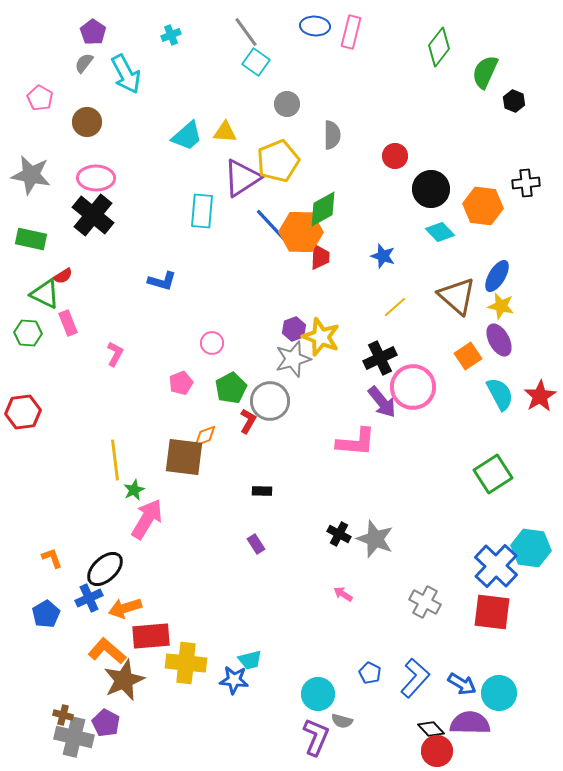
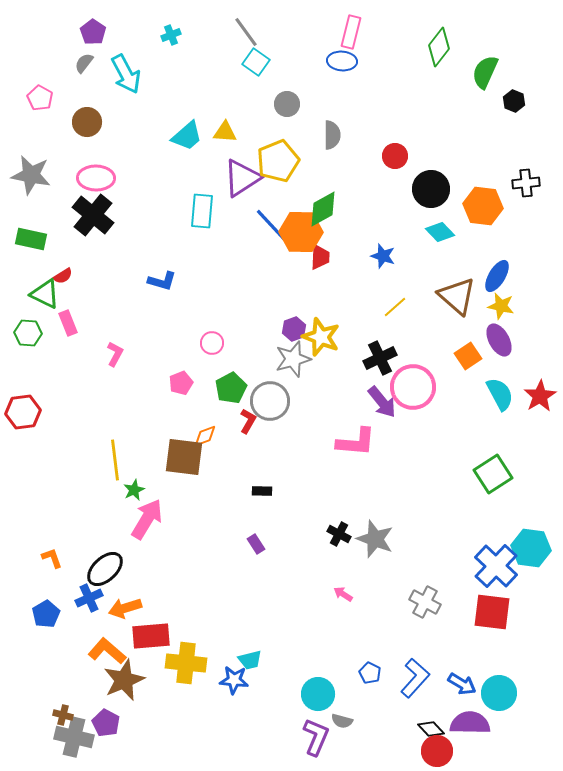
blue ellipse at (315, 26): moved 27 px right, 35 px down
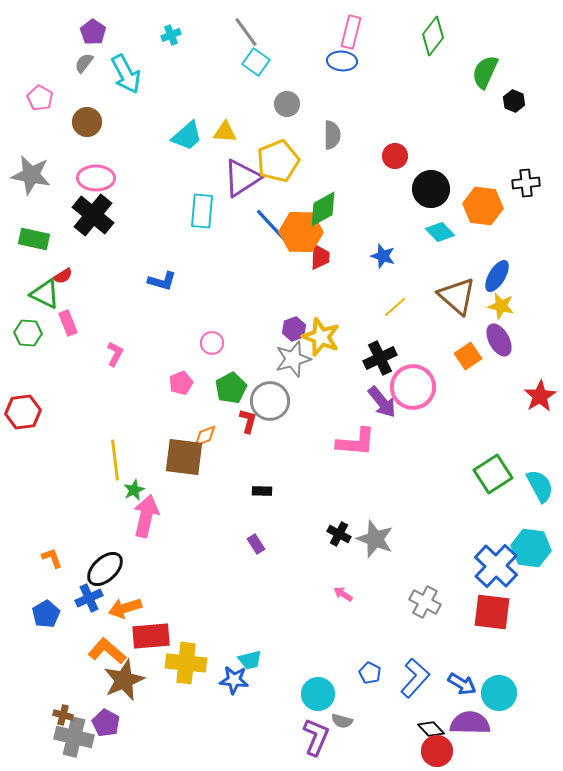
green diamond at (439, 47): moved 6 px left, 11 px up
green rectangle at (31, 239): moved 3 px right
cyan semicircle at (500, 394): moved 40 px right, 92 px down
red L-shape at (248, 421): rotated 15 degrees counterclockwise
pink arrow at (147, 519): moved 1 px left, 3 px up; rotated 18 degrees counterclockwise
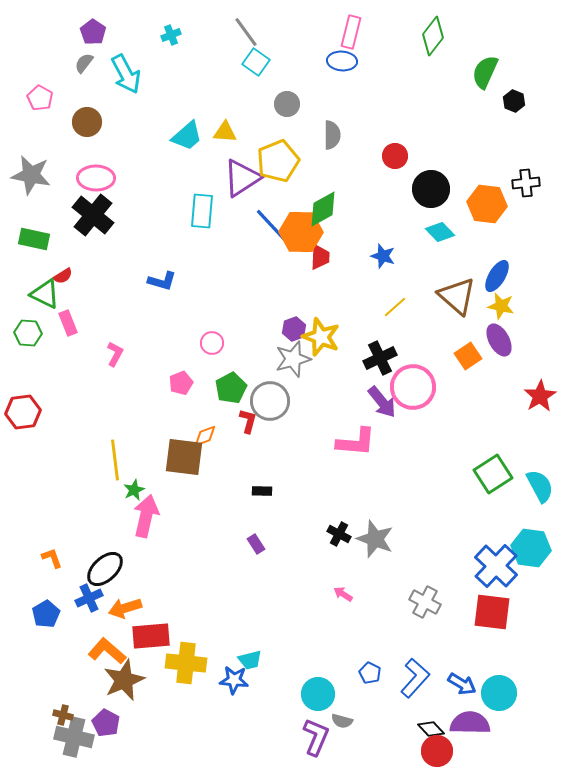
orange hexagon at (483, 206): moved 4 px right, 2 px up
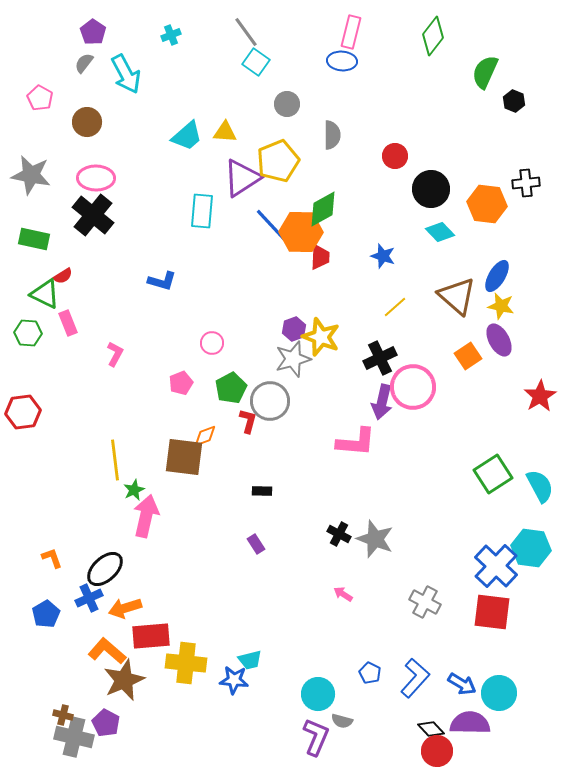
purple arrow at (382, 402): rotated 52 degrees clockwise
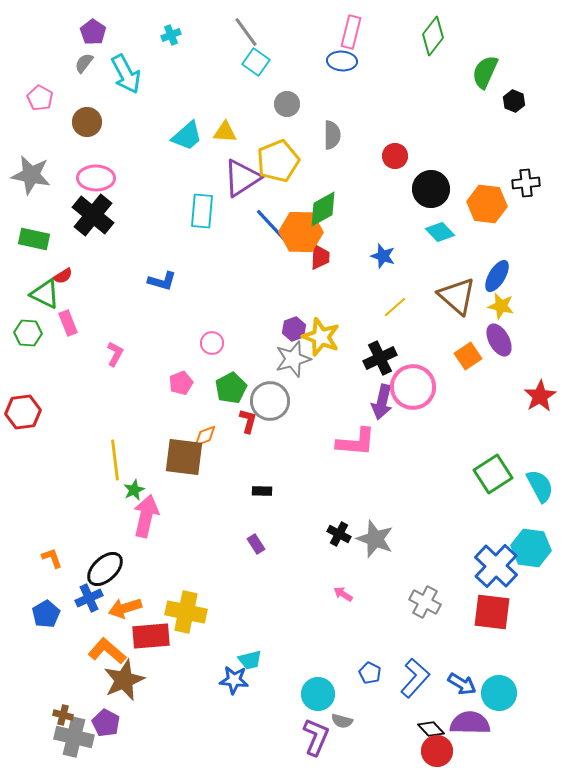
yellow cross at (186, 663): moved 51 px up; rotated 6 degrees clockwise
